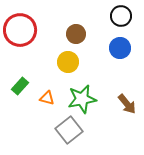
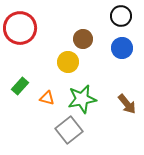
red circle: moved 2 px up
brown circle: moved 7 px right, 5 px down
blue circle: moved 2 px right
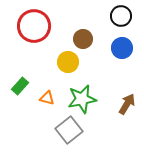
red circle: moved 14 px right, 2 px up
brown arrow: rotated 110 degrees counterclockwise
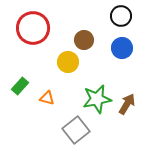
red circle: moved 1 px left, 2 px down
brown circle: moved 1 px right, 1 px down
green star: moved 15 px right
gray square: moved 7 px right
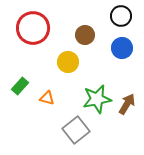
brown circle: moved 1 px right, 5 px up
